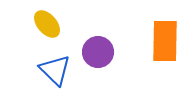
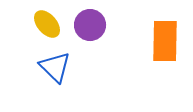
purple circle: moved 8 px left, 27 px up
blue triangle: moved 3 px up
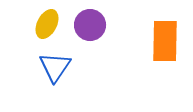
yellow ellipse: rotated 68 degrees clockwise
blue triangle: rotated 20 degrees clockwise
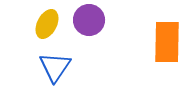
purple circle: moved 1 px left, 5 px up
orange rectangle: moved 2 px right, 1 px down
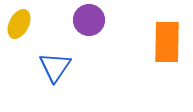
yellow ellipse: moved 28 px left
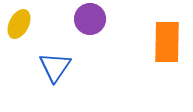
purple circle: moved 1 px right, 1 px up
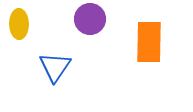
yellow ellipse: rotated 28 degrees counterclockwise
orange rectangle: moved 18 px left
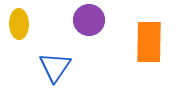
purple circle: moved 1 px left, 1 px down
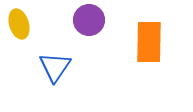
yellow ellipse: rotated 16 degrees counterclockwise
